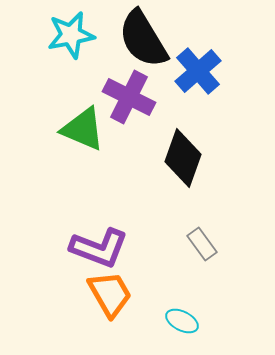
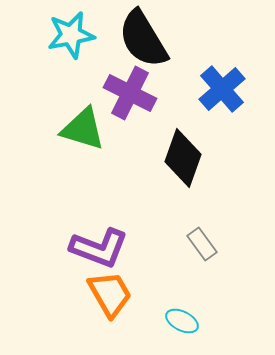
blue cross: moved 24 px right, 18 px down
purple cross: moved 1 px right, 4 px up
green triangle: rotated 6 degrees counterclockwise
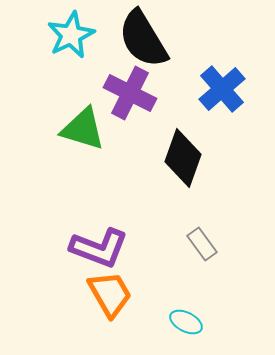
cyan star: rotated 15 degrees counterclockwise
cyan ellipse: moved 4 px right, 1 px down
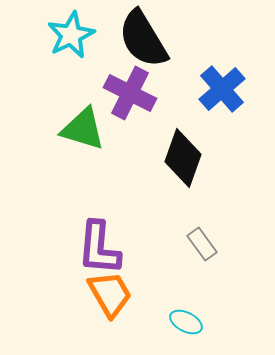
purple L-shape: rotated 74 degrees clockwise
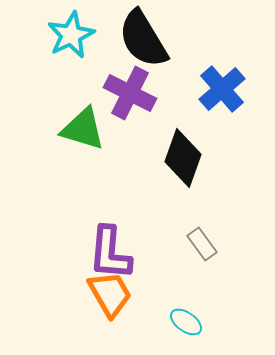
purple L-shape: moved 11 px right, 5 px down
cyan ellipse: rotated 8 degrees clockwise
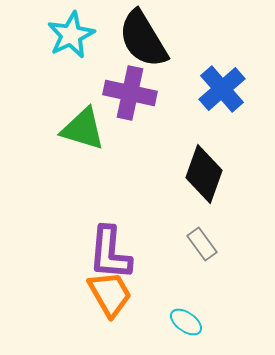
purple cross: rotated 15 degrees counterclockwise
black diamond: moved 21 px right, 16 px down
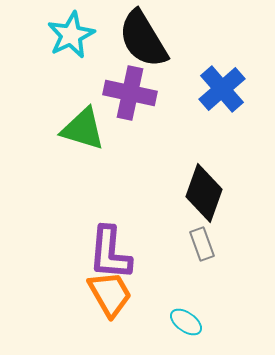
black diamond: moved 19 px down
gray rectangle: rotated 16 degrees clockwise
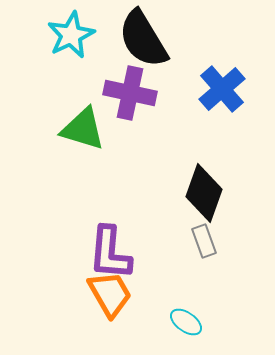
gray rectangle: moved 2 px right, 3 px up
